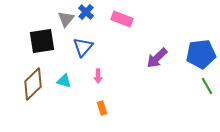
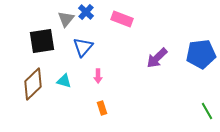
green line: moved 25 px down
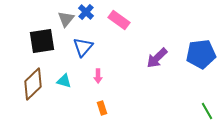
pink rectangle: moved 3 px left, 1 px down; rotated 15 degrees clockwise
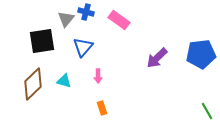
blue cross: rotated 28 degrees counterclockwise
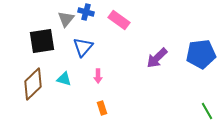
cyan triangle: moved 2 px up
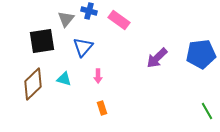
blue cross: moved 3 px right, 1 px up
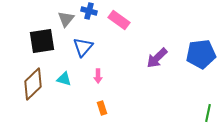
green line: moved 1 px right, 2 px down; rotated 42 degrees clockwise
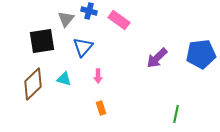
orange rectangle: moved 1 px left
green line: moved 32 px left, 1 px down
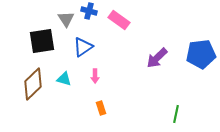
gray triangle: rotated 12 degrees counterclockwise
blue triangle: rotated 15 degrees clockwise
pink arrow: moved 3 px left
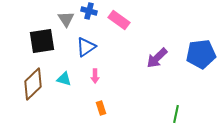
blue triangle: moved 3 px right
